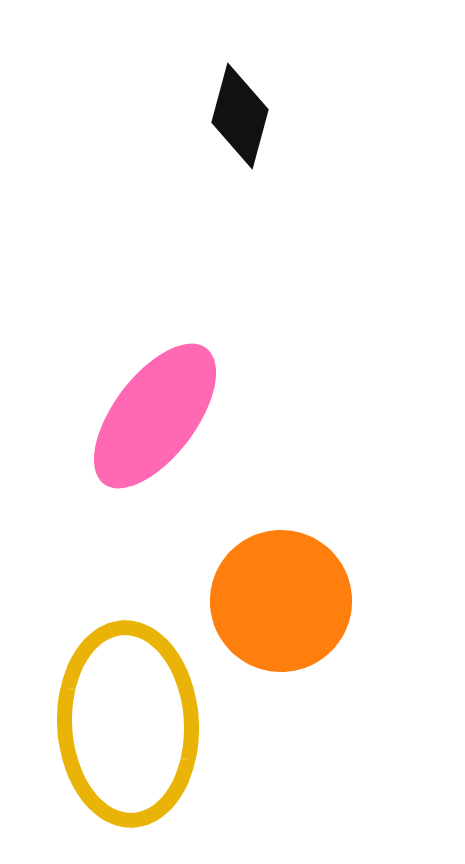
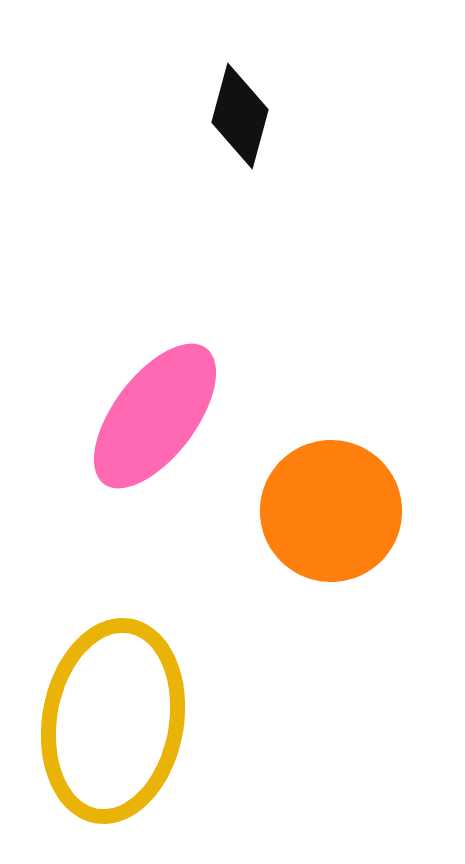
orange circle: moved 50 px right, 90 px up
yellow ellipse: moved 15 px left, 3 px up; rotated 13 degrees clockwise
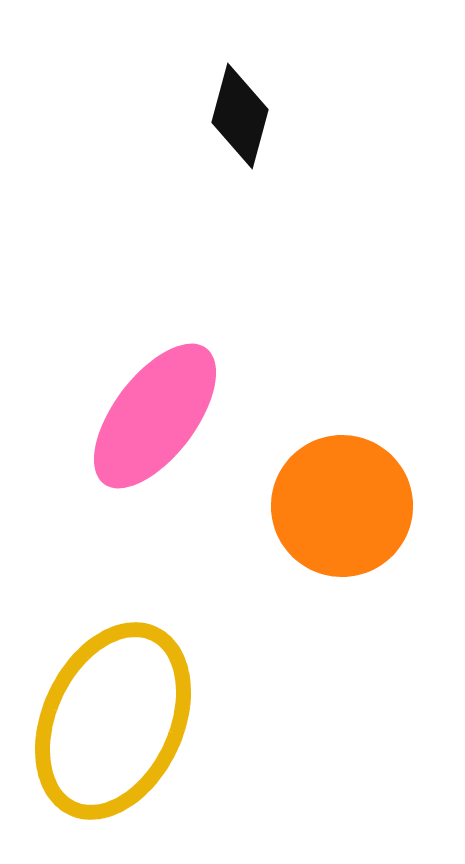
orange circle: moved 11 px right, 5 px up
yellow ellipse: rotated 15 degrees clockwise
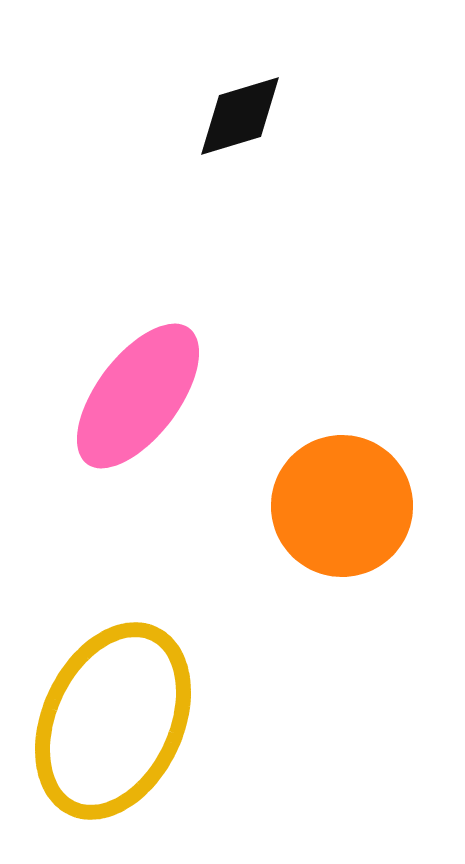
black diamond: rotated 58 degrees clockwise
pink ellipse: moved 17 px left, 20 px up
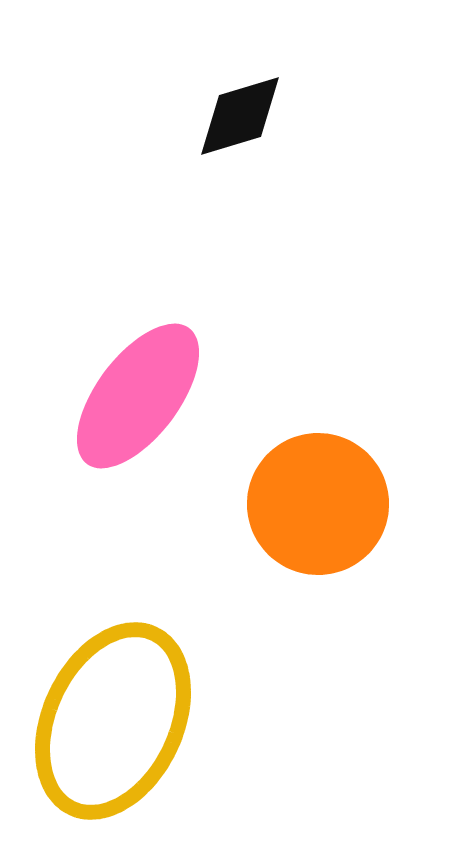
orange circle: moved 24 px left, 2 px up
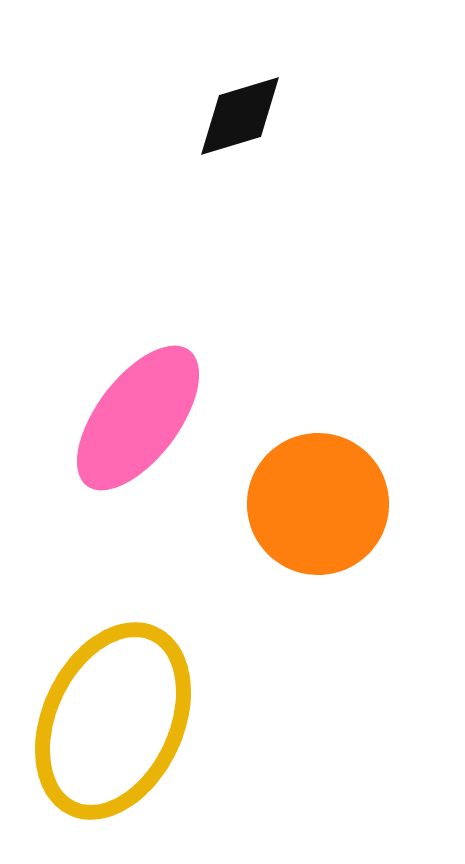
pink ellipse: moved 22 px down
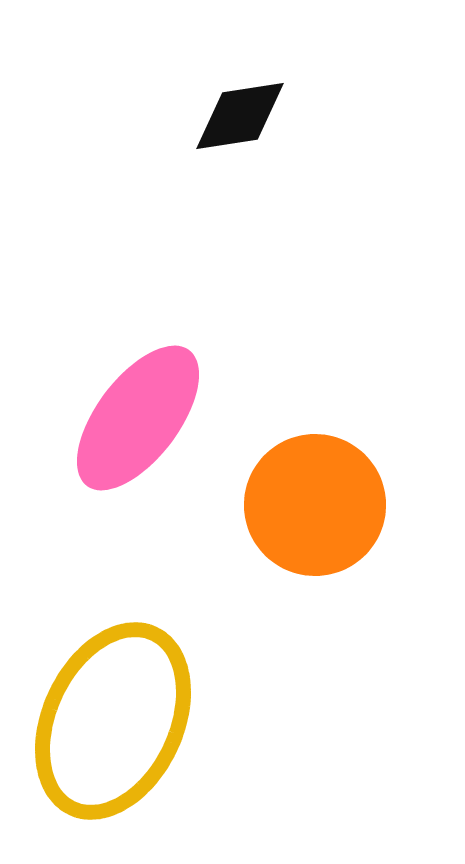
black diamond: rotated 8 degrees clockwise
orange circle: moved 3 px left, 1 px down
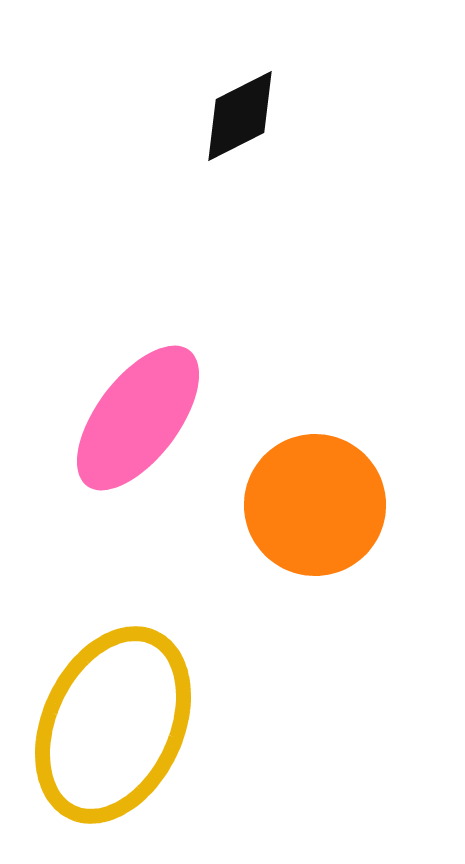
black diamond: rotated 18 degrees counterclockwise
yellow ellipse: moved 4 px down
